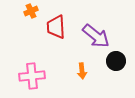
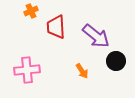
orange arrow: rotated 28 degrees counterclockwise
pink cross: moved 5 px left, 6 px up
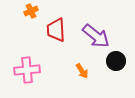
red trapezoid: moved 3 px down
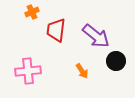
orange cross: moved 1 px right, 1 px down
red trapezoid: rotated 10 degrees clockwise
pink cross: moved 1 px right, 1 px down
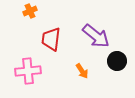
orange cross: moved 2 px left, 1 px up
red trapezoid: moved 5 px left, 9 px down
black circle: moved 1 px right
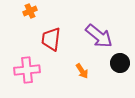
purple arrow: moved 3 px right
black circle: moved 3 px right, 2 px down
pink cross: moved 1 px left, 1 px up
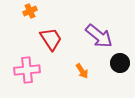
red trapezoid: rotated 140 degrees clockwise
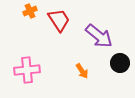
red trapezoid: moved 8 px right, 19 px up
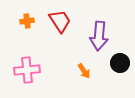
orange cross: moved 3 px left, 10 px down; rotated 16 degrees clockwise
red trapezoid: moved 1 px right, 1 px down
purple arrow: rotated 56 degrees clockwise
orange arrow: moved 2 px right
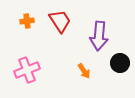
pink cross: rotated 15 degrees counterclockwise
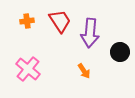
purple arrow: moved 9 px left, 3 px up
black circle: moved 11 px up
pink cross: moved 1 px right, 1 px up; rotated 30 degrees counterclockwise
